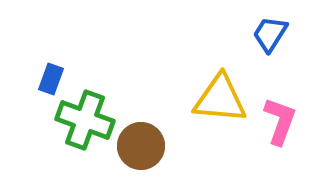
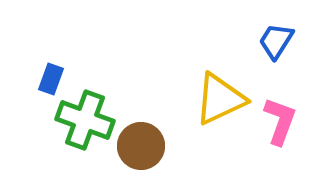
blue trapezoid: moved 6 px right, 7 px down
yellow triangle: rotated 30 degrees counterclockwise
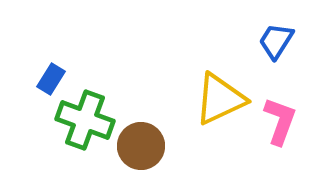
blue rectangle: rotated 12 degrees clockwise
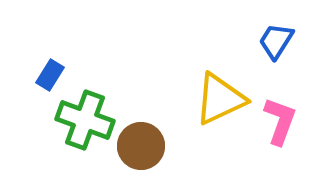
blue rectangle: moved 1 px left, 4 px up
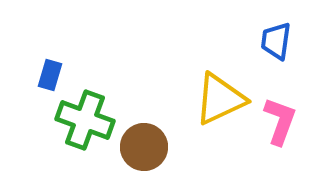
blue trapezoid: rotated 24 degrees counterclockwise
blue rectangle: rotated 16 degrees counterclockwise
brown circle: moved 3 px right, 1 px down
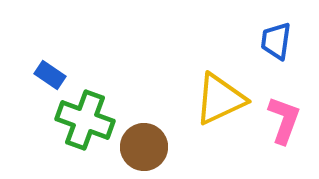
blue rectangle: rotated 72 degrees counterclockwise
pink L-shape: moved 4 px right, 1 px up
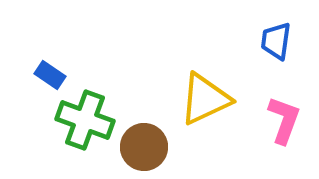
yellow triangle: moved 15 px left
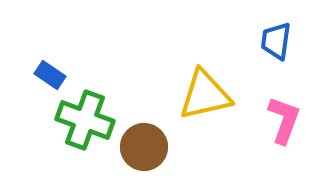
yellow triangle: moved 4 px up; rotated 12 degrees clockwise
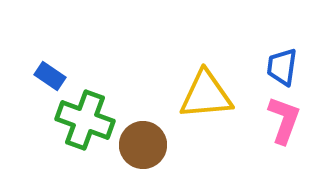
blue trapezoid: moved 6 px right, 26 px down
blue rectangle: moved 1 px down
yellow triangle: moved 1 px right; rotated 8 degrees clockwise
brown circle: moved 1 px left, 2 px up
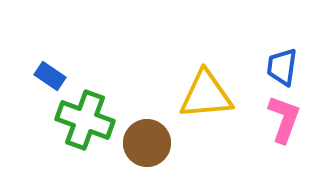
pink L-shape: moved 1 px up
brown circle: moved 4 px right, 2 px up
